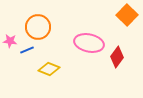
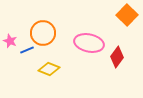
orange circle: moved 5 px right, 6 px down
pink star: rotated 16 degrees clockwise
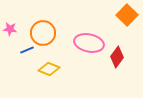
pink star: moved 12 px up; rotated 16 degrees counterclockwise
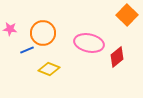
red diamond: rotated 15 degrees clockwise
